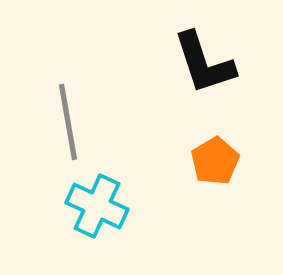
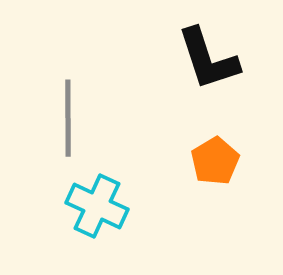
black L-shape: moved 4 px right, 4 px up
gray line: moved 4 px up; rotated 10 degrees clockwise
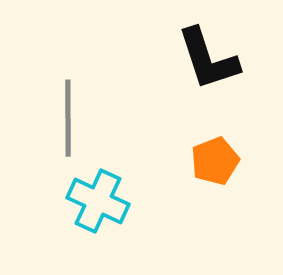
orange pentagon: rotated 9 degrees clockwise
cyan cross: moved 1 px right, 5 px up
